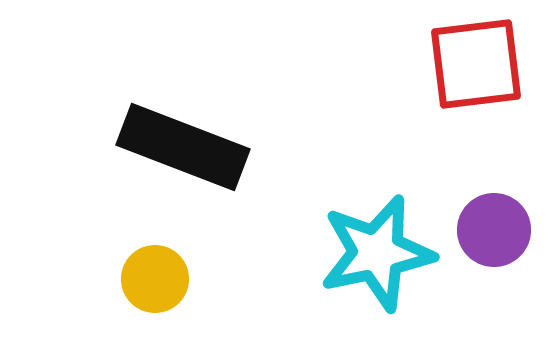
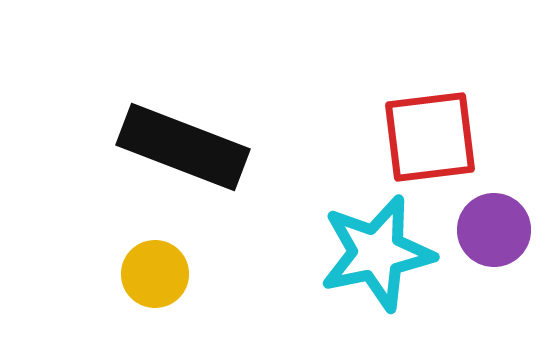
red square: moved 46 px left, 73 px down
yellow circle: moved 5 px up
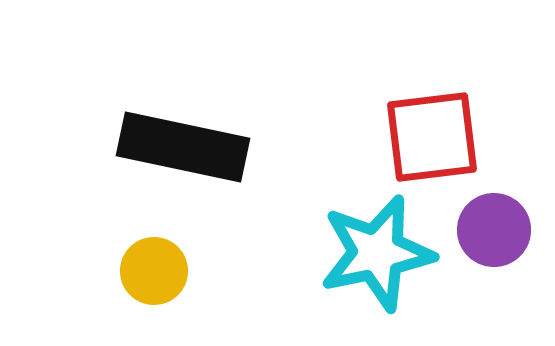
red square: moved 2 px right
black rectangle: rotated 9 degrees counterclockwise
yellow circle: moved 1 px left, 3 px up
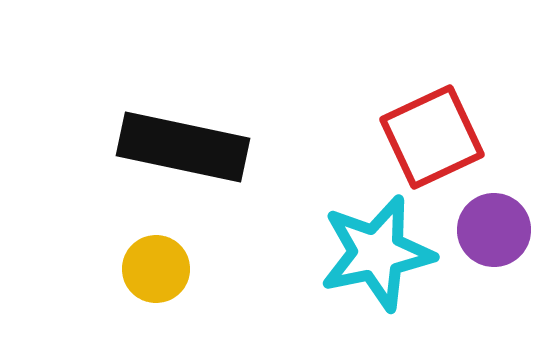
red square: rotated 18 degrees counterclockwise
yellow circle: moved 2 px right, 2 px up
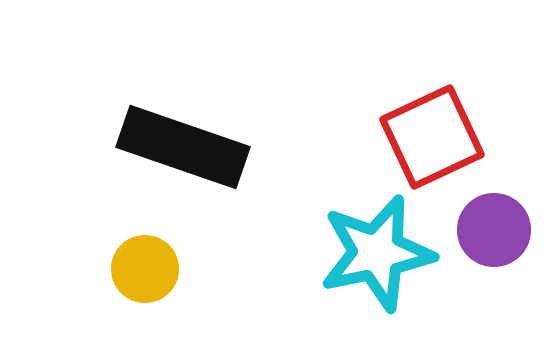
black rectangle: rotated 7 degrees clockwise
yellow circle: moved 11 px left
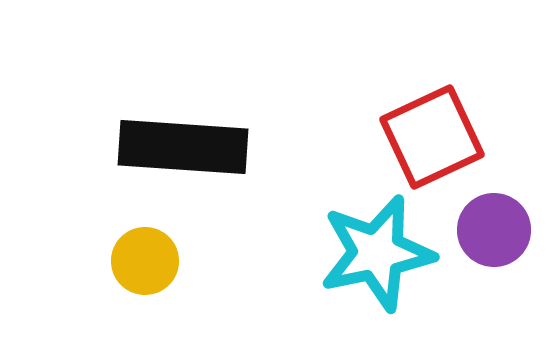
black rectangle: rotated 15 degrees counterclockwise
yellow circle: moved 8 px up
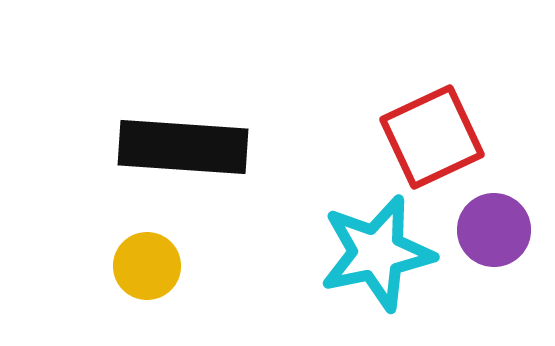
yellow circle: moved 2 px right, 5 px down
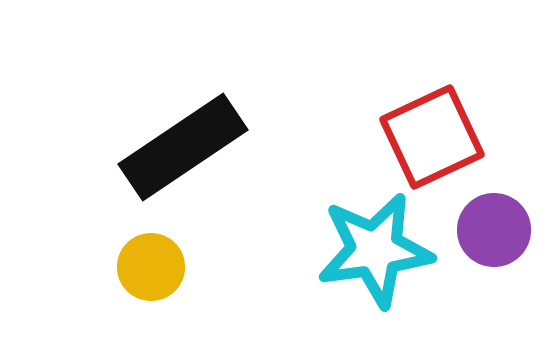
black rectangle: rotated 38 degrees counterclockwise
cyan star: moved 2 px left, 3 px up; rotated 4 degrees clockwise
yellow circle: moved 4 px right, 1 px down
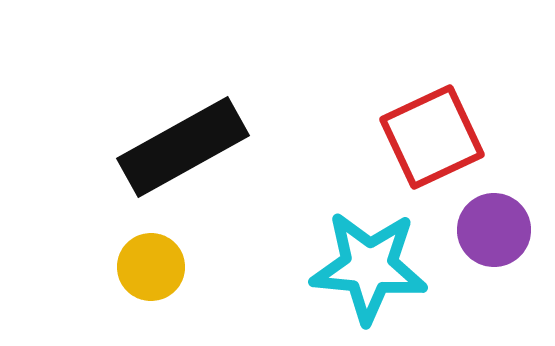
black rectangle: rotated 5 degrees clockwise
cyan star: moved 6 px left, 17 px down; rotated 13 degrees clockwise
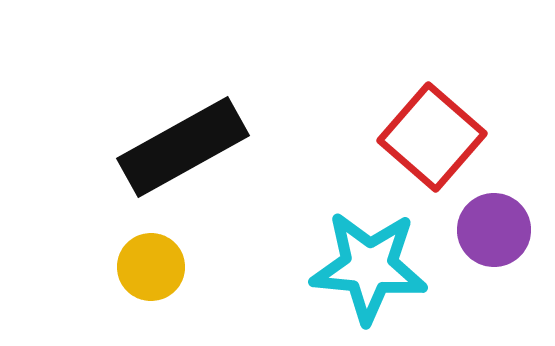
red square: rotated 24 degrees counterclockwise
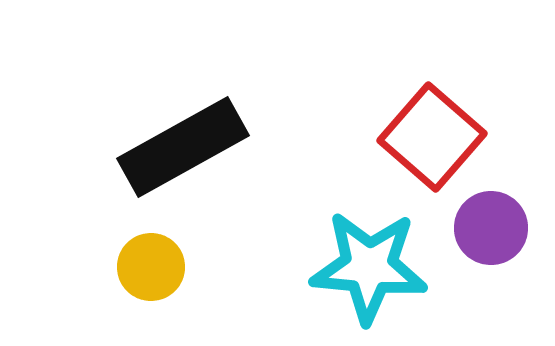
purple circle: moved 3 px left, 2 px up
